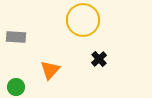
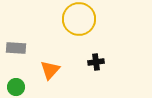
yellow circle: moved 4 px left, 1 px up
gray rectangle: moved 11 px down
black cross: moved 3 px left, 3 px down; rotated 35 degrees clockwise
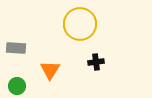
yellow circle: moved 1 px right, 5 px down
orange triangle: rotated 10 degrees counterclockwise
green circle: moved 1 px right, 1 px up
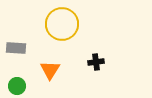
yellow circle: moved 18 px left
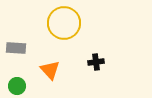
yellow circle: moved 2 px right, 1 px up
orange triangle: rotated 15 degrees counterclockwise
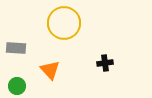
black cross: moved 9 px right, 1 px down
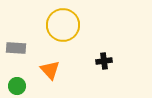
yellow circle: moved 1 px left, 2 px down
black cross: moved 1 px left, 2 px up
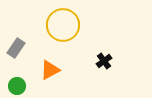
gray rectangle: rotated 60 degrees counterclockwise
black cross: rotated 28 degrees counterclockwise
orange triangle: rotated 45 degrees clockwise
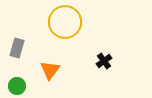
yellow circle: moved 2 px right, 3 px up
gray rectangle: moved 1 px right; rotated 18 degrees counterclockwise
orange triangle: rotated 25 degrees counterclockwise
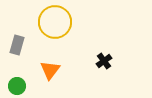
yellow circle: moved 10 px left
gray rectangle: moved 3 px up
